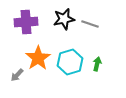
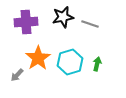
black star: moved 1 px left, 2 px up
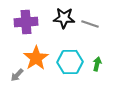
black star: moved 1 px right, 1 px down; rotated 15 degrees clockwise
orange star: moved 2 px left
cyan hexagon: rotated 15 degrees clockwise
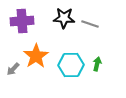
purple cross: moved 4 px left, 1 px up
orange star: moved 2 px up
cyan hexagon: moved 1 px right, 3 px down
gray arrow: moved 4 px left, 6 px up
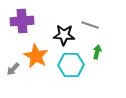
black star: moved 17 px down
gray line: moved 1 px down
orange star: rotated 10 degrees counterclockwise
green arrow: moved 12 px up
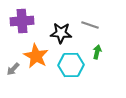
black star: moved 3 px left, 2 px up
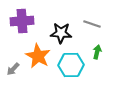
gray line: moved 2 px right, 1 px up
orange star: moved 2 px right
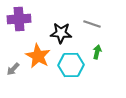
purple cross: moved 3 px left, 2 px up
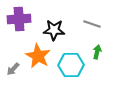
black star: moved 7 px left, 3 px up
